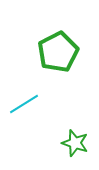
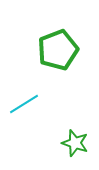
green pentagon: moved 2 px up; rotated 6 degrees clockwise
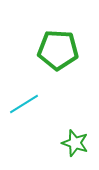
green pentagon: rotated 24 degrees clockwise
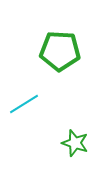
green pentagon: moved 2 px right, 1 px down
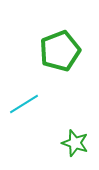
green pentagon: rotated 24 degrees counterclockwise
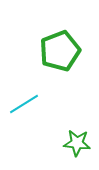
green star: moved 2 px right; rotated 12 degrees counterclockwise
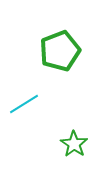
green star: moved 3 px left, 1 px down; rotated 28 degrees clockwise
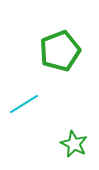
green star: rotated 8 degrees counterclockwise
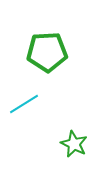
green pentagon: moved 13 px left, 1 px down; rotated 18 degrees clockwise
